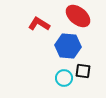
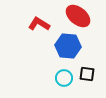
black square: moved 4 px right, 3 px down
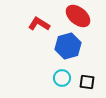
blue hexagon: rotated 20 degrees counterclockwise
black square: moved 8 px down
cyan circle: moved 2 px left
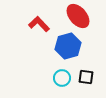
red ellipse: rotated 10 degrees clockwise
red L-shape: rotated 15 degrees clockwise
black square: moved 1 px left, 5 px up
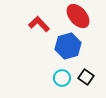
black square: rotated 28 degrees clockwise
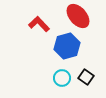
blue hexagon: moved 1 px left
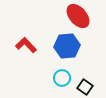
red L-shape: moved 13 px left, 21 px down
blue hexagon: rotated 10 degrees clockwise
black square: moved 1 px left, 10 px down
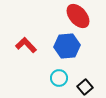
cyan circle: moved 3 px left
black square: rotated 14 degrees clockwise
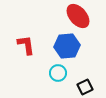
red L-shape: rotated 35 degrees clockwise
cyan circle: moved 1 px left, 5 px up
black square: rotated 14 degrees clockwise
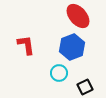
blue hexagon: moved 5 px right, 1 px down; rotated 15 degrees counterclockwise
cyan circle: moved 1 px right
